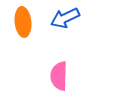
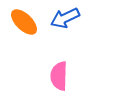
orange ellipse: moved 1 px right; rotated 40 degrees counterclockwise
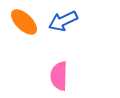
blue arrow: moved 2 px left, 3 px down
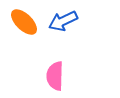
pink semicircle: moved 4 px left
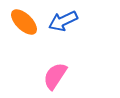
pink semicircle: rotated 32 degrees clockwise
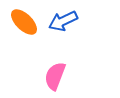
pink semicircle: rotated 12 degrees counterclockwise
